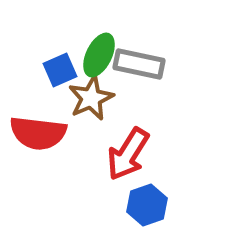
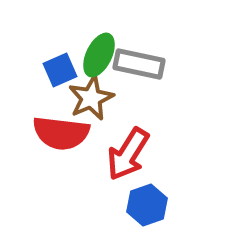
red semicircle: moved 23 px right
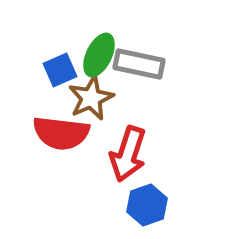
red arrow: rotated 14 degrees counterclockwise
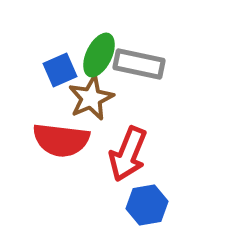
red semicircle: moved 7 px down
red arrow: rotated 4 degrees clockwise
blue hexagon: rotated 9 degrees clockwise
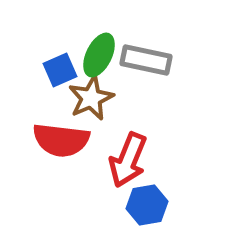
gray rectangle: moved 7 px right, 4 px up
red arrow: moved 6 px down
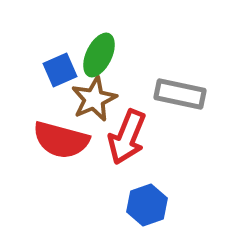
gray rectangle: moved 34 px right, 34 px down
brown star: moved 3 px right, 1 px down
red semicircle: rotated 8 degrees clockwise
red arrow: moved 1 px left, 23 px up
blue hexagon: rotated 9 degrees counterclockwise
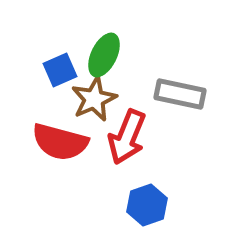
green ellipse: moved 5 px right
red semicircle: moved 1 px left, 2 px down
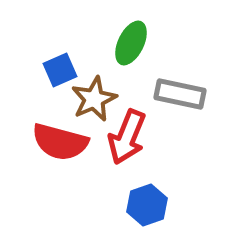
green ellipse: moved 27 px right, 12 px up
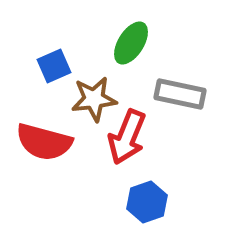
green ellipse: rotated 6 degrees clockwise
blue square: moved 6 px left, 4 px up
brown star: rotated 18 degrees clockwise
red semicircle: moved 16 px left
blue hexagon: moved 3 px up
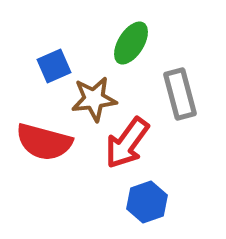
gray rectangle: rotated 63 degrees clockwise
red arrow: moved 6 px down; rotated 14 degrees clockwise
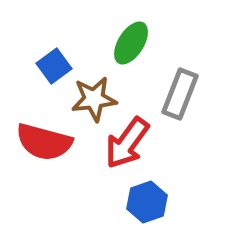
blue square: rotated 12 degrees counterclockwise
gray rectangle: rotated 36 degrees clockwise
